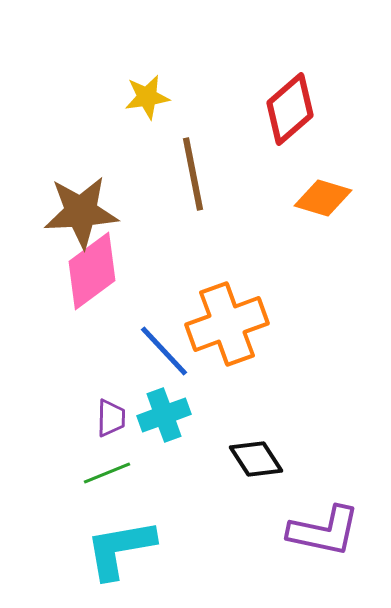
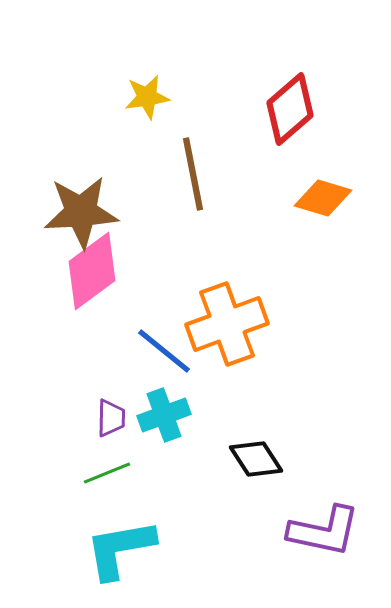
blue line: rotated 8 degrees counterclockwise
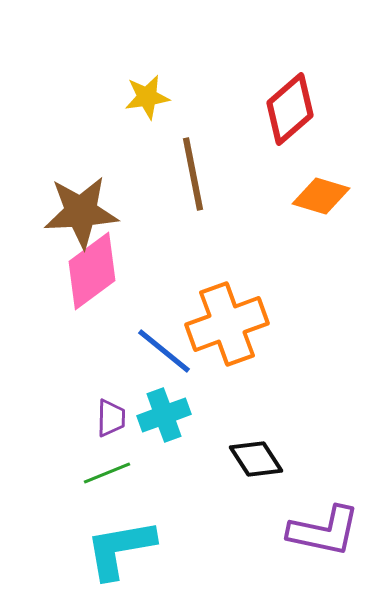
orange diamond: moved 2 px left, 2 px up
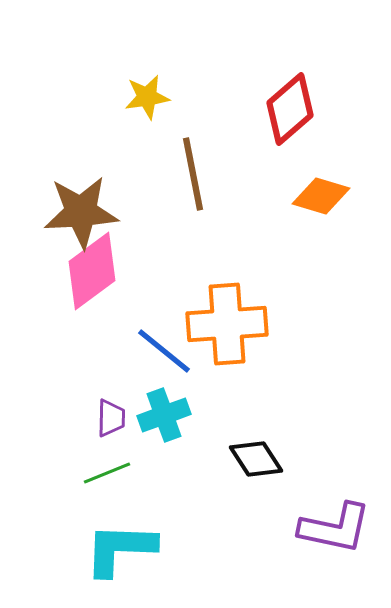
orange cross: rotated 16 degrees clockwise
purple L-shape: moved 11 px right, 3 px up
cyan L-shape: rotated 12 degrees clockwise
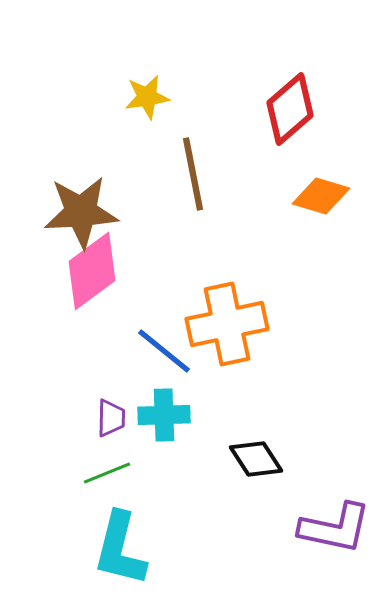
orange cross: rotated 8 degrees counterclockwise
cyan cross: rotated 18 degrees clockwise
cyan L-shape: rotated 78 degrees counterclockwise
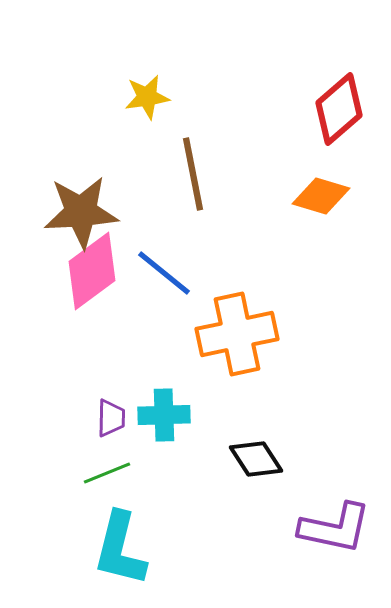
red diamond: moved 49 px right
orange cross: moved 10 px right, 10 px down
blue line: moved 78 px up
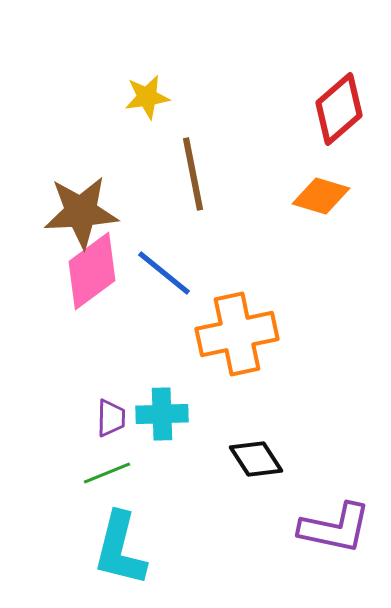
cyan cross: moved 2 px left, 1 px up
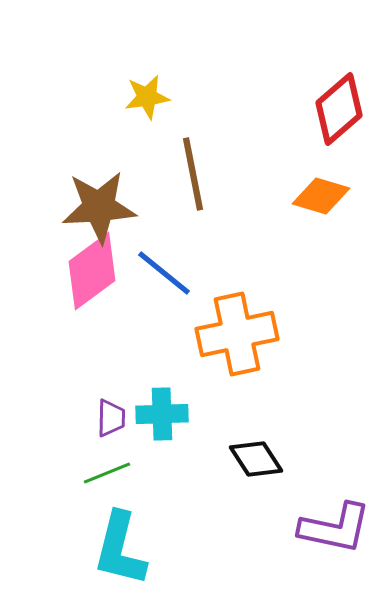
brown star: moved 18 px right, 5 px up
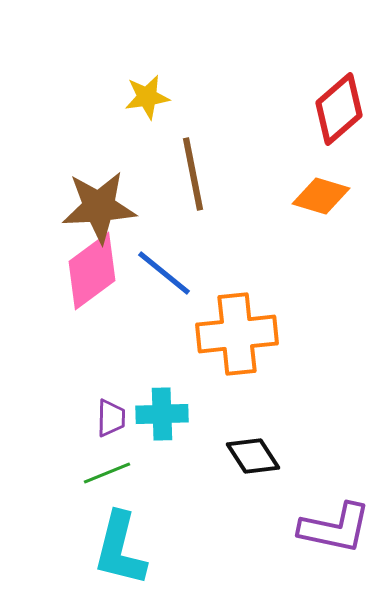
orange cross: rotated 6 degrees clockwise
black diamond: moved 3 px left, 3 px up
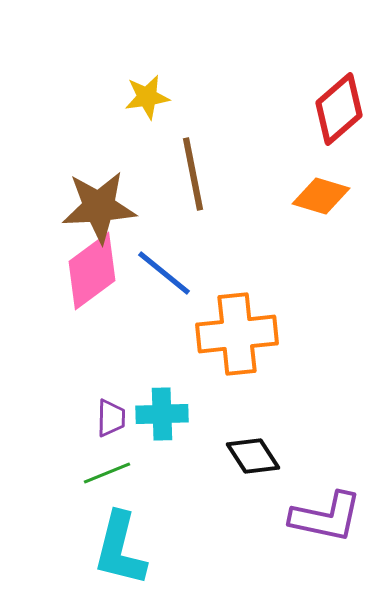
purple L-shape: moved 9 px left, 11 px up
